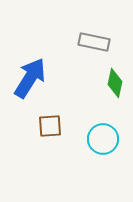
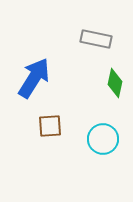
gray rectangle: moved 2 px right, 3 px up
blue arrow: moved 4 px right
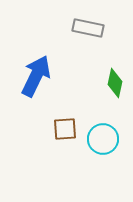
gray rectangle: moved 8 px left, 11 px up
blue arrow: moved 2 px right, 2 px up; rotated 6 degrees counterclockwise
brown square: moved 15 px right, 3 px down
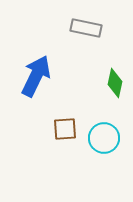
gray rectangle: moved 2 px left
cyan circle: moved 1 px right, 1 px up
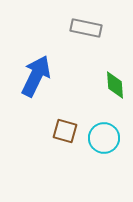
green diamond: moved 2 px down; rotated 16 degrees counterclockwise
brown square: moved 2 px down; rotated 20 degrees clockwise
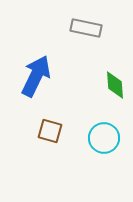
brown square: moved 15 px left
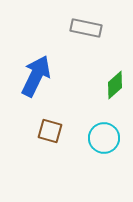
green diamond: rotated 52 degrees clockwise
